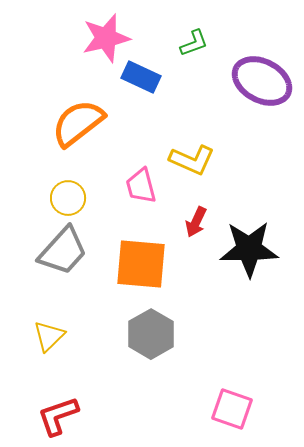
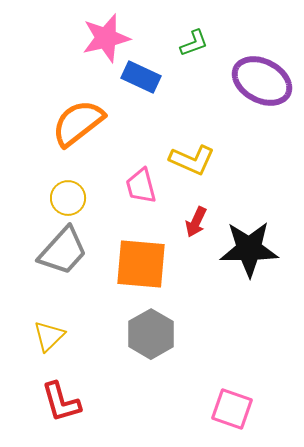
red L-shape: moved 3 px right, 14 px up; rotated 87 degrees counterclockwise
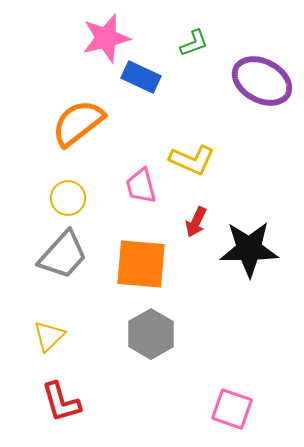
gray trapezoid: moved 4 px down
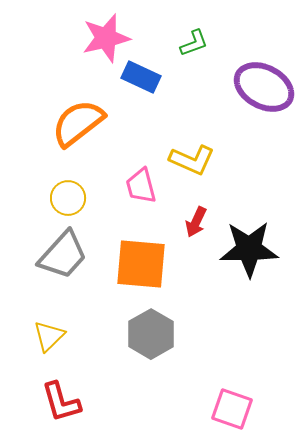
purple ellipse: moved 2 px right, 6 px down
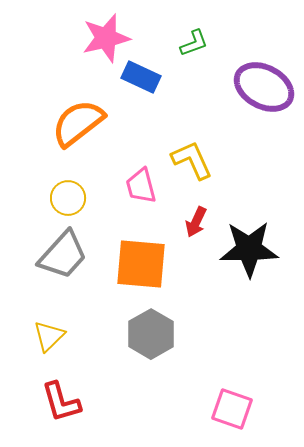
yellow L-shape: rotated 138 degrees counterclockwise
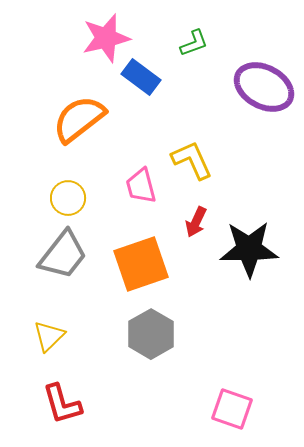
blue rectangle: rotated 12 degrees clockwise
orange semicircle: moved 1 px right, 4 px up
gray trapezoid: rotated 4 degrees counterclockwise
orange square: rotated 24 degrees counterclockwise
red L-shape: moved 1 px right, 2 px down
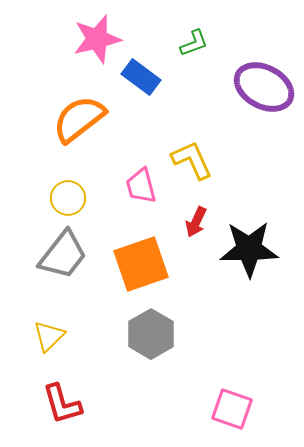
pink star: moved 9 px left, 1 px down
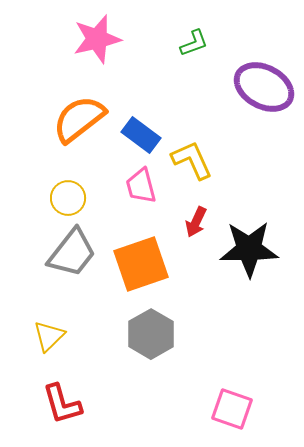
blue rectangle: moved 58 px down
gray trapezoid: moved 9 px right, 2 px up
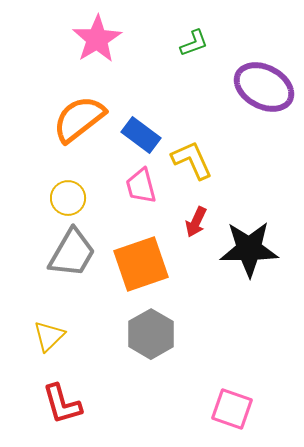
pink star: rotated 18 degrees counterclockwise
gray trapezoid: rotated 8 degrees counterclockwise
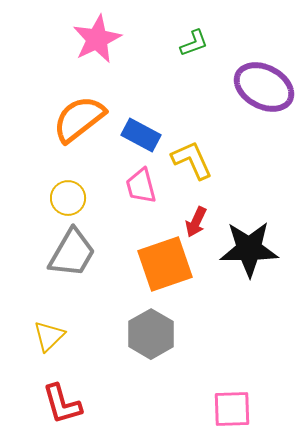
pink star: rotated 6 degrees clockwise
blue rectangle: rotated 9 degrees counterclockwise
orange square: moved 24 px right
pink square: rotated 21 degrees counterclockwise
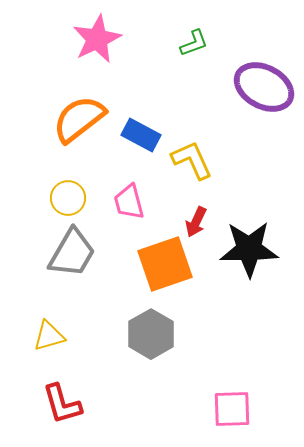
pink trapezoid: moved 12 px left, 16 px down
yellow triangle: rotated 28 degrees clockwise
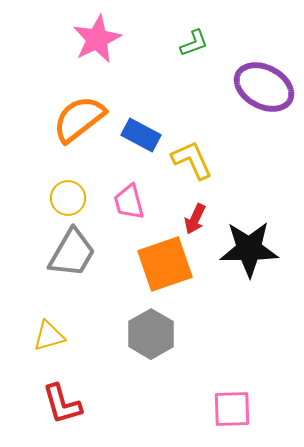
red arrow: moved 1 px left, 3 px up
